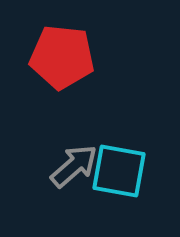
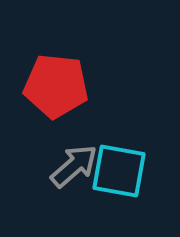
red pentagon: moved 6 px left, 29 px down
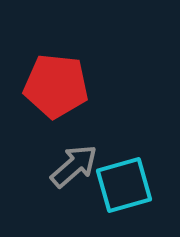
cyan square: moved 5 px right, 14 px down; rotated 26 degrees counterclockwise
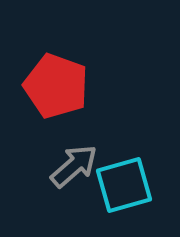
red pentagon: rotated 14 degrees clockwise
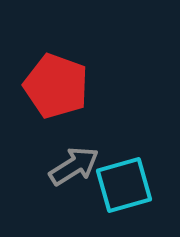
gray arrow: rotated 9 degrees clockwise
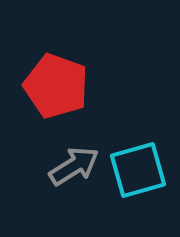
cyan square: moved 14 px right, 15 px up
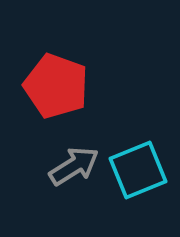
cyan square: rotated 6 degrees counterclockwise
